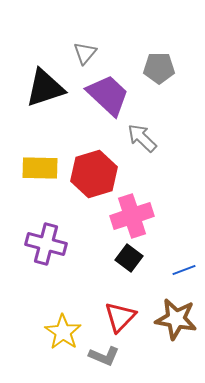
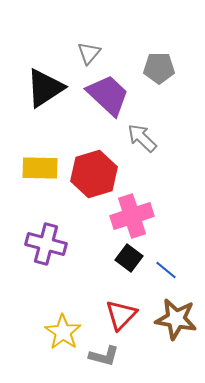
gray triangle: moved 4 px right
black triangle: rotated 15 degrees counterclockwise
blue line: moved 18 px left; rotated 60 degrees clockwise
red triangle: moved 1 px right, 2 px up
gray L-shape: rotated 8 degrees counterclockwise
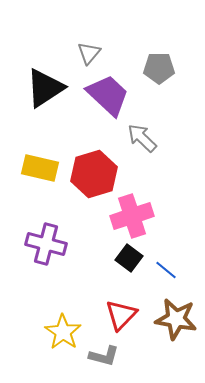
yellow rectangle: rotated 12 degrees clockwise
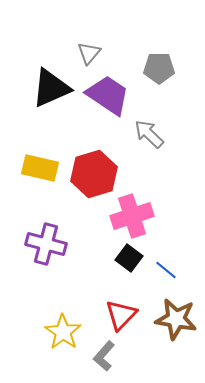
black triangle: moved 6 px right; rotated 9 degrees clockwise
purple trapezoid: rotated 9 degrees counterclockwise
gray arrow: moved 7 px right, 4 px up
gray L-shape: rotated 116 degrees clockwise
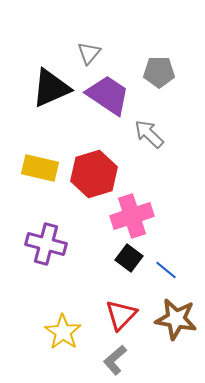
gray pentagon: moved 4 px down
gray L-shape: moved 11 px right, 4 px down; rotated 8 degrees clockwise
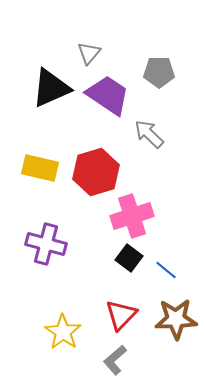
red hexagon: moved 2 px right, 2 px up
brown star: rotated 12 degrees counterclockwise
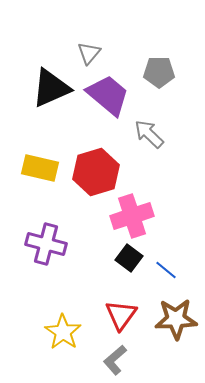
purple trapezoid: rotated 6 degrees clockwise
red triangle: rotated 8 degrees counterclockwise
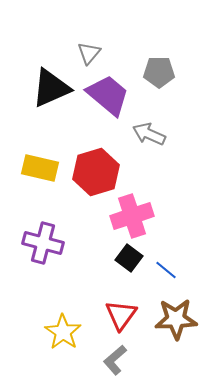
gray arrow: rotated 20 degrees counterclockwise
purple cross: moved 3 px left, 1 px up
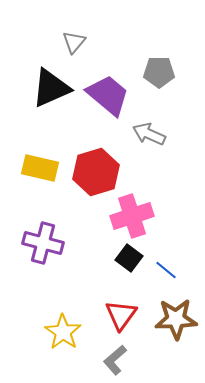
gray triangle: moved 15 px left, 11 px up
